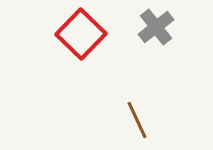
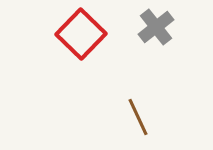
brown line: moved 1 px right, 3 px up
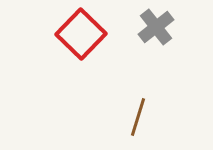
brown line: rotated 42 degrees clockwise
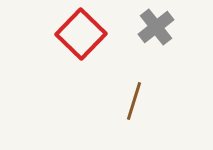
brown line: moved 4 px left, 16 px up
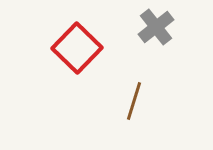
red square: moved 4 px left, 14 px down
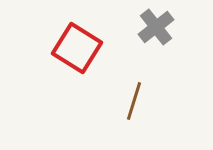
red square: rotated 12 degrees counterclockwise
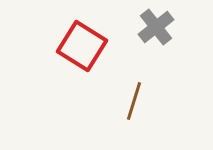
red square: moved 5 px right, 2 px up
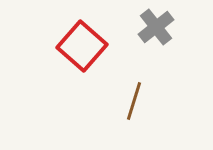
red square: rotated 9 degrees clockwise
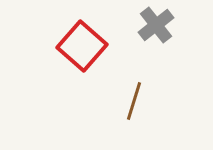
gray cross: moved 2 px up
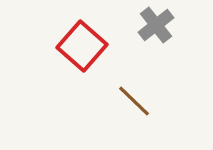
brown line: rotated 63 degrees counterclockwise
